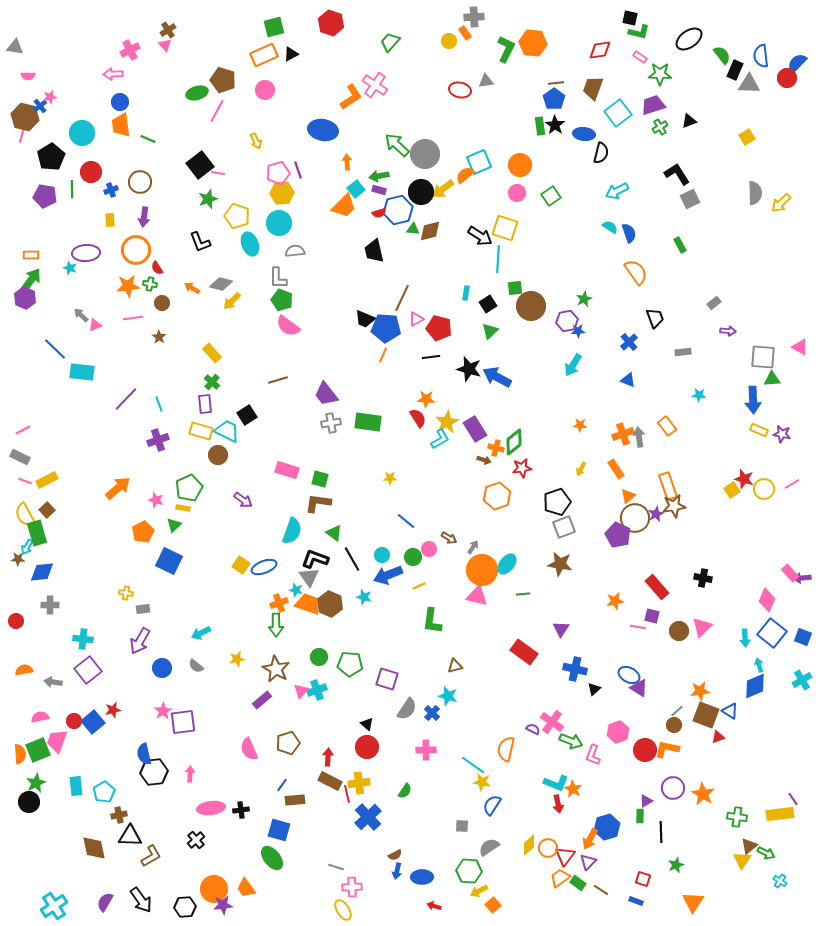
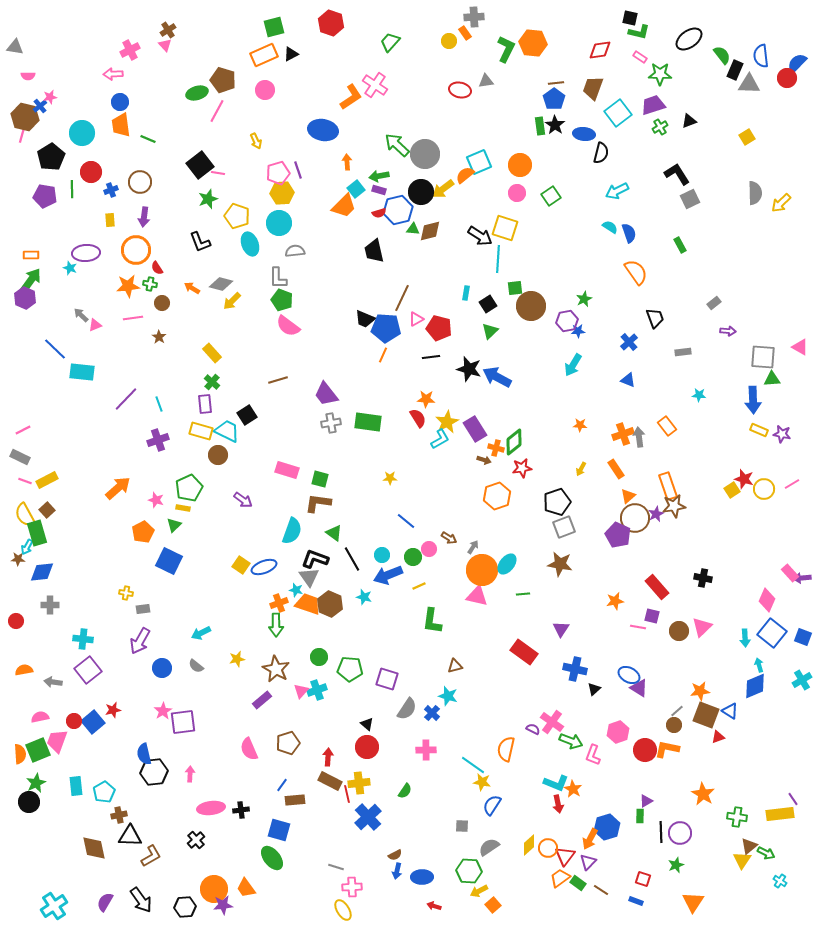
green pentagon at (350, 664): moved 5 px down
purple circle at (673, 788): moved 7 px right, 45 px down
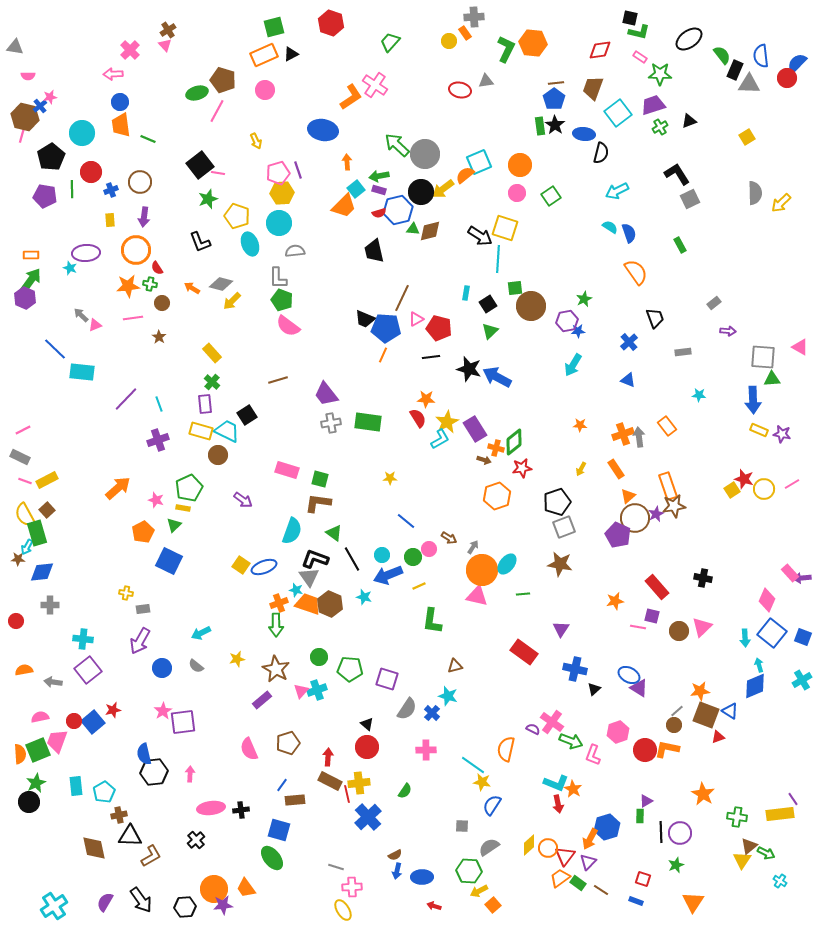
pink cross at (130, 50): rotated 18 degrees counterclockwise
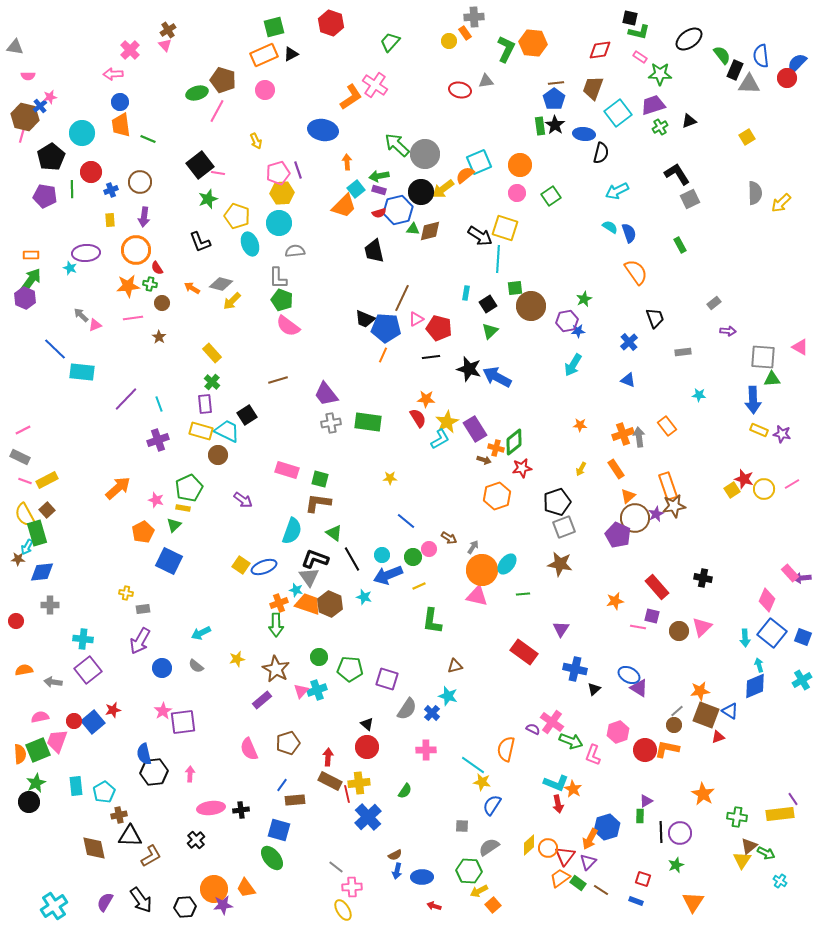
gray line at (336, 867): rotated 21 degrees clockwise
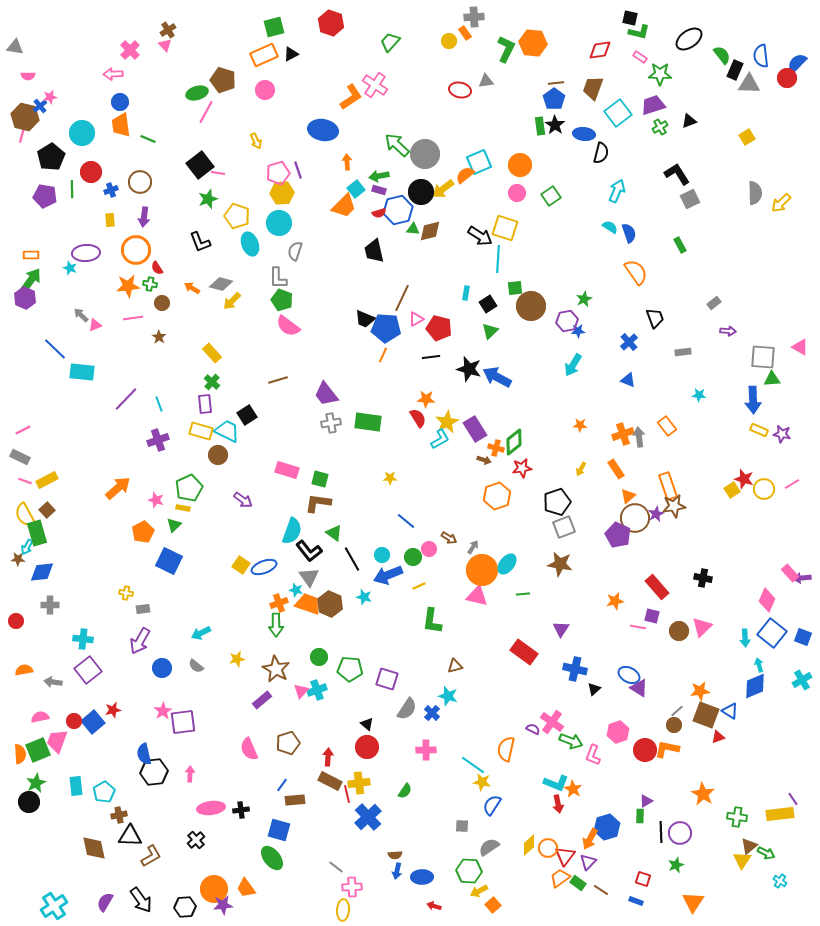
pink line at (217, 111): moved 11 px left, 1 px down
cyan arrow at (617, 191): rotated 140 degrees clockwise
gray semicircle at (295, 251): rotated 66 degrees counterclockwise
black L-shape at (315, 559): moved 6 px left, 8 px up; rotated 148 degrees counterclockwise
brown semicircle at (395, 855): rotated 24 degrees clockwise
yellow ellipse at (343, 910): rotated 35 degrees clockwise
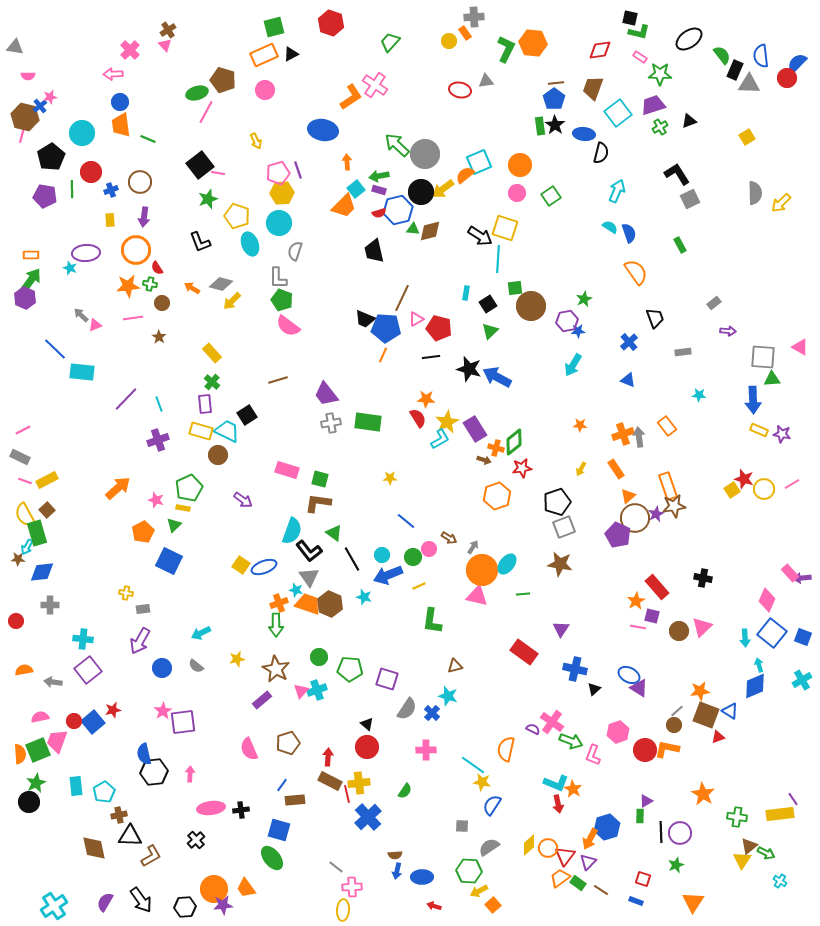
orange star at (615, 601): moved 21 px right; rotated 18 degrees counterclockwise
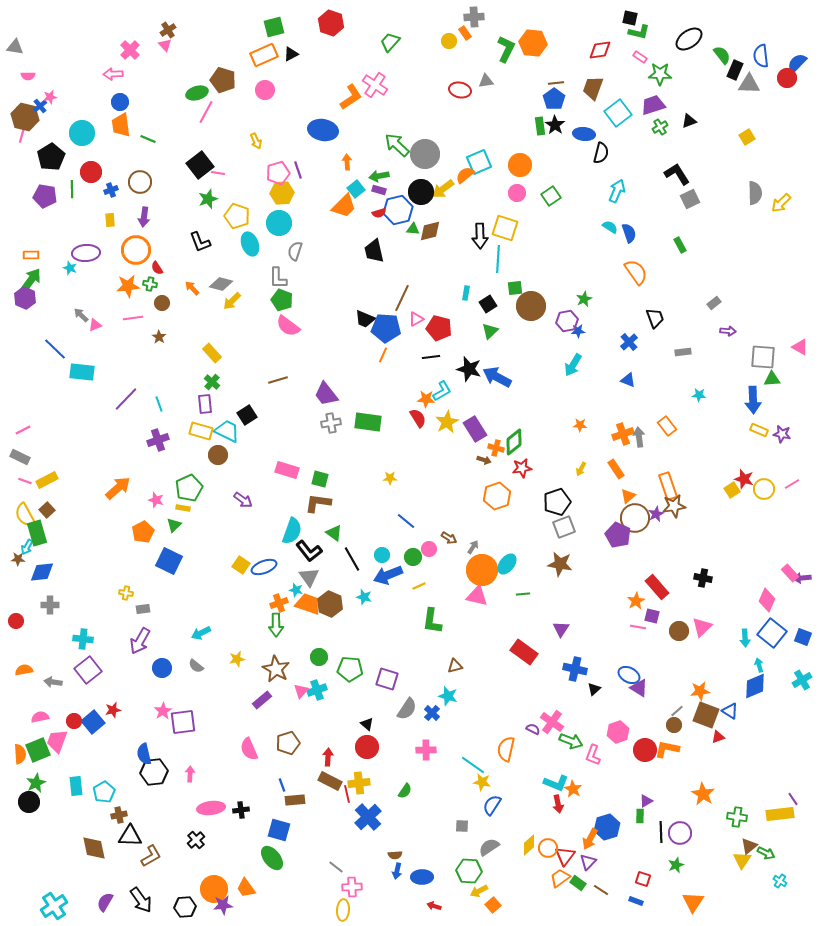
black arrow at (480, 236): rotated 55 degrees clockwise
orange arrow at (192, 288): rotated 14 degrees clockwise
cyan L-shape at (440, 439): moved 2 px right, 48 px up
blue line at (282, 785): rotated 56 degrees counterclockwise
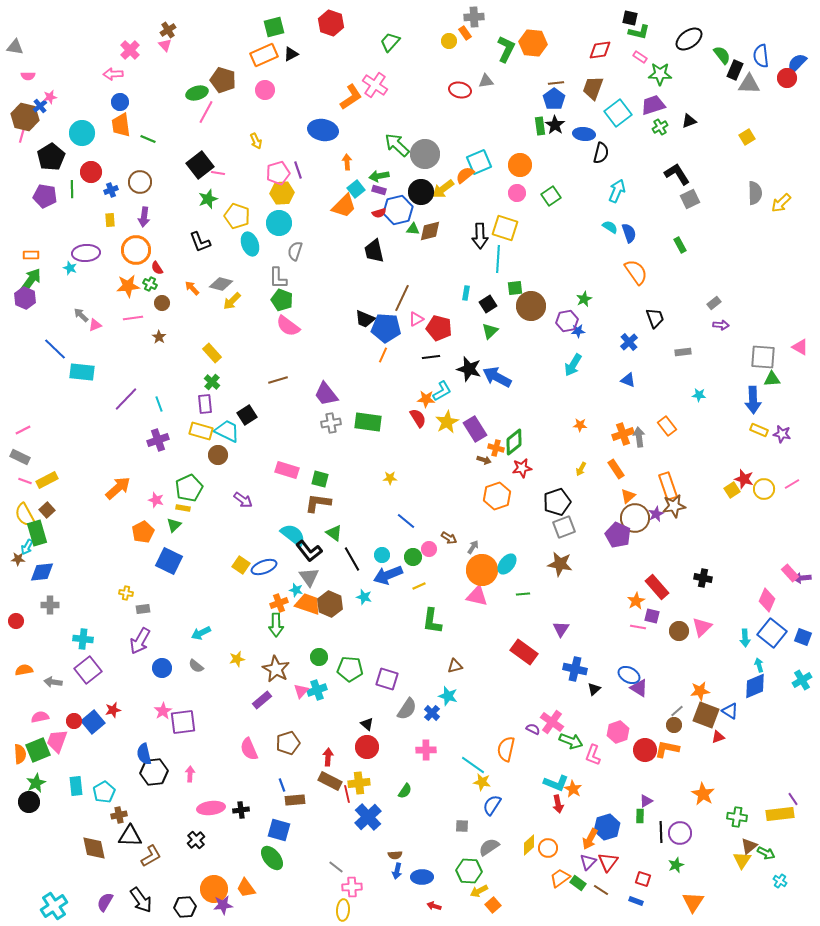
green cross at (150, 284): rotated 16 degrees clockwise
purple arrow at (728, 331): moved 7 px left, 6 px up
cyan semicircle at (292, 531): moved 1 px right, 4 px down; rotated 72 degrees counterclockwise
red triangle at (565, 856): moved 43 px right, 6 px down
